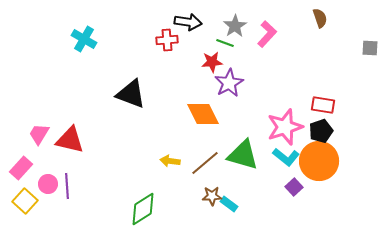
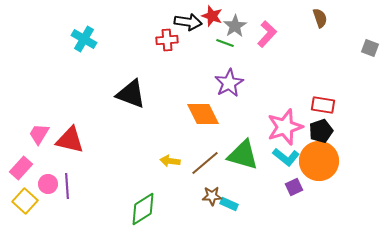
gray square: rotated 18 degrees clockwise
red star: moved 46 px up; rotated 25 degrees clockwise
purple square: rotated 18 degrees clockwise
cyan rectangle: rotated 12 degrees counterclockwise
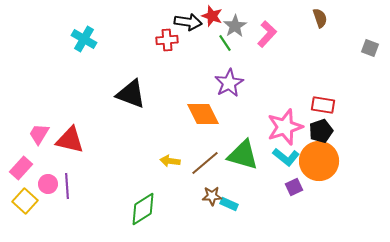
green line: rotated 36 degrees clockwise
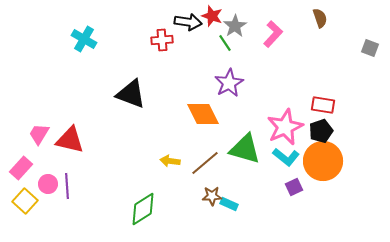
pink L-shape: moved 6 px right
red cross: moved 5 px left
pink star: rotated 6 degrees counterclockwise
green triangle: moved 2 px right, 6 px up
orange circle: moved 4 px right
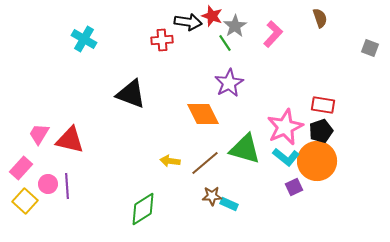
orange circle: moved 6 px left
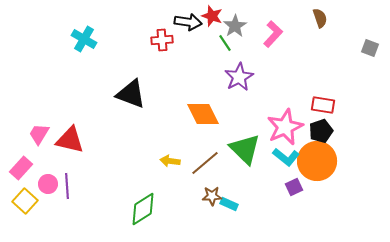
purple star: moved 10 px right, 6 px up
green triangle: rotated 28 degrees clockwise
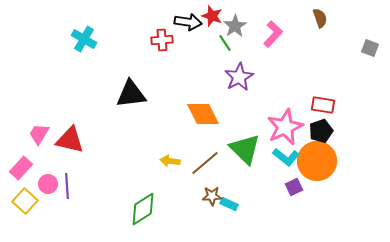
black triangle: rotated 28 degrees counterclockwise
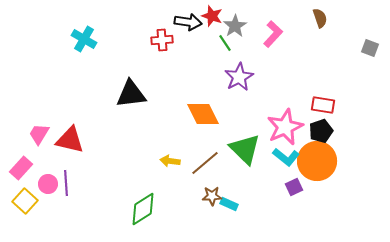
purple line: moved 1 px left, 3 px up
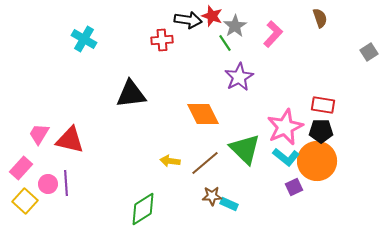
black arrow: moved 2 px up
gray square: moved 1 px left, 4 px down; rotated 36 degrees clockwise
black pentagon: rotated 20 degrees clockwise
